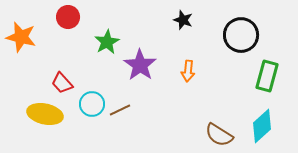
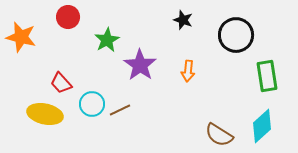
black circle: moved 5 px left
green star: moved 2 px up
green rectangle: rotated 24 degrees counterclockwise
red trapezoid: moved 1 px left
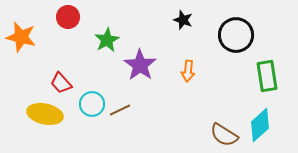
cyan diamond: moved 2 px left, 1 px up
brown semicircle: moved 5 px right
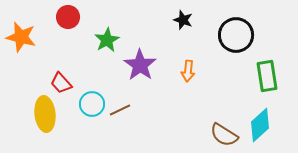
yellow ellipse: rotated 72 degrees clockwise
